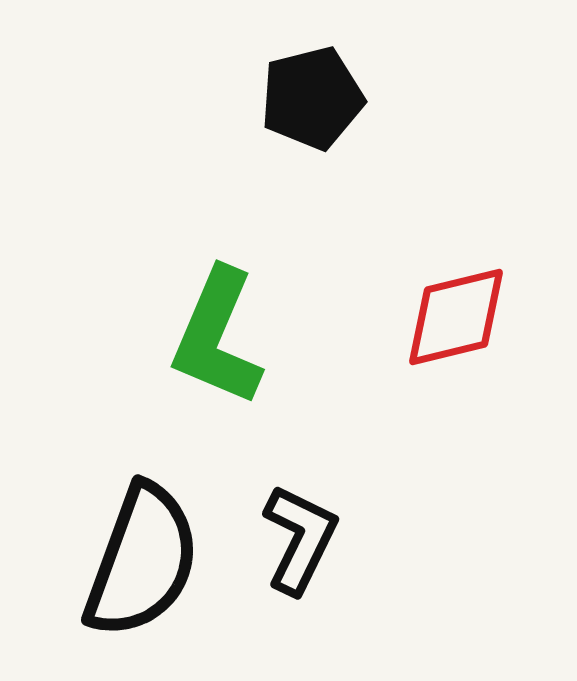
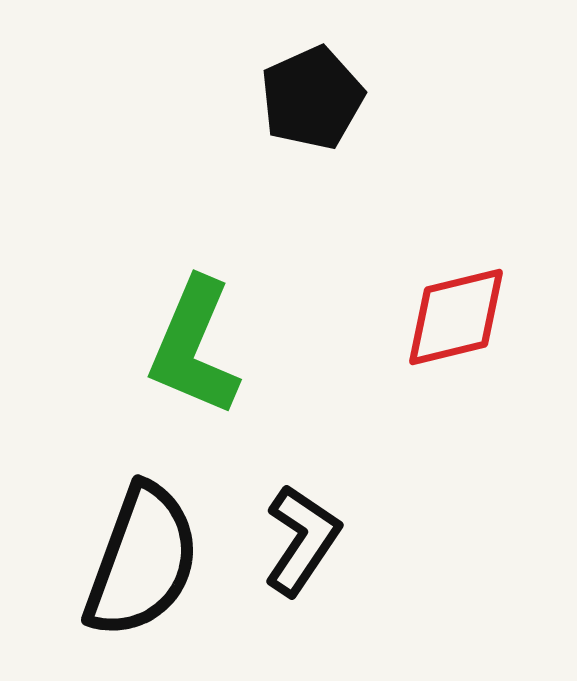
black pentagon: rotated 10 degrees counterclockwise
green L-shape: moved 23 px left, 10 px down
black L-shape: moved 2 px right, 1 px down; rotated 8 degrees clockwise
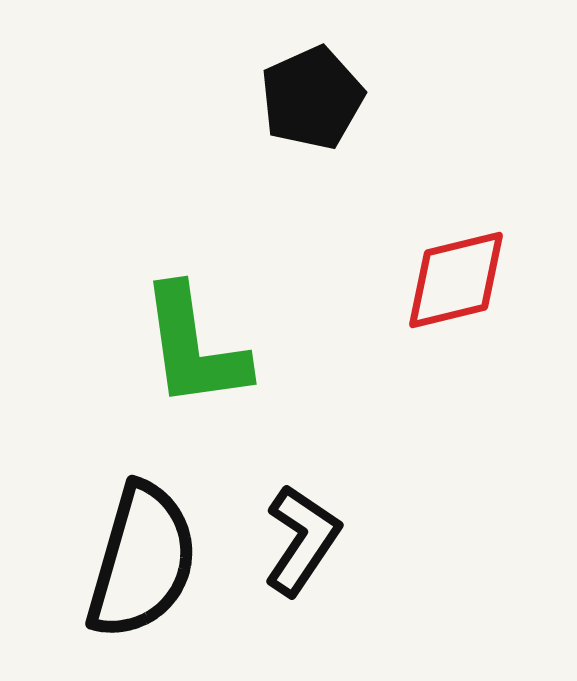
red diamond: moved 37 px up
green L-shape: rotated 31 degrees counterclockwise
black semicircle: rotated 4 degrees counterclockwise
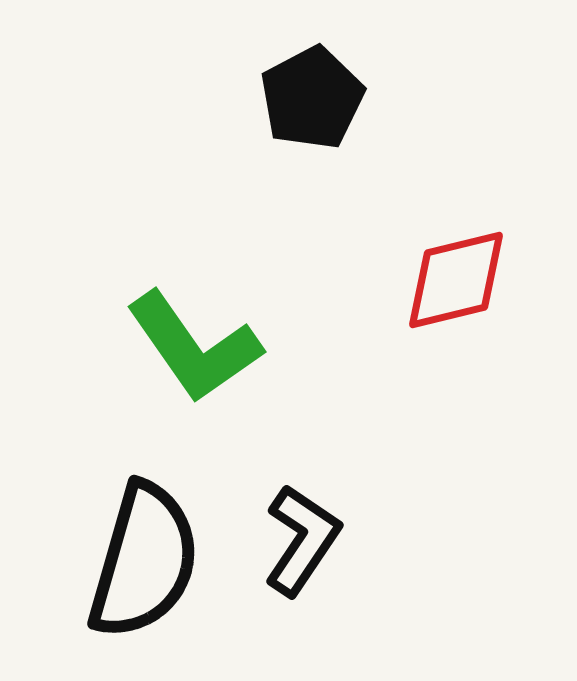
black pentagon: rotated 4 degrees counterclockwise
green L-shape: rotated 27 degrees counterclockwise
black semicircle: moved 2 px right
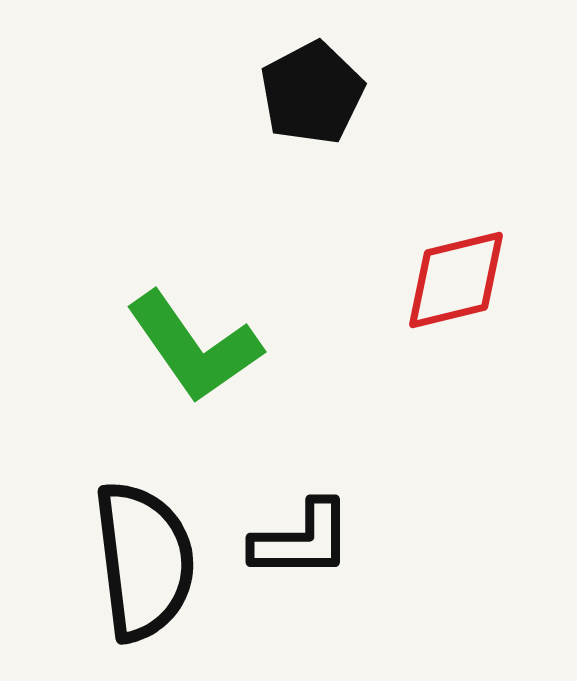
black pentagon: moved 5 px up
black L-shape: rotated 56 degrees clockwise
black semicircle: rotated 23 degrees counterclockwise
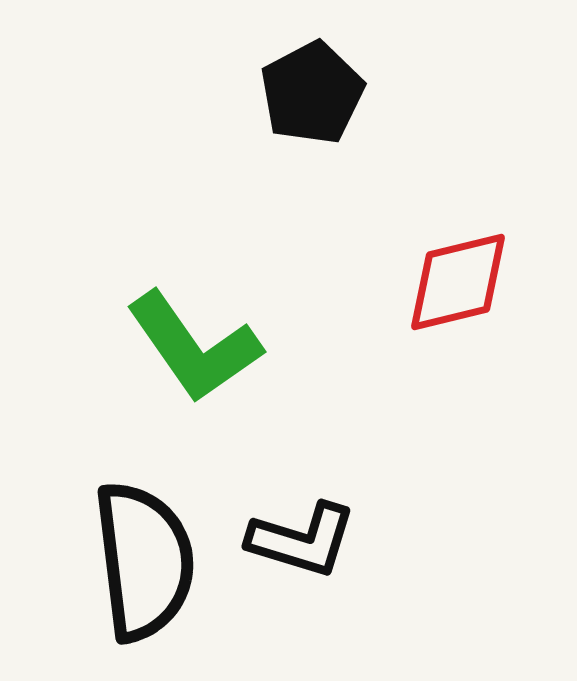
red diamond: moved 2 px right, 2 px down
black L-shape: rotated 17 degrees clockwise
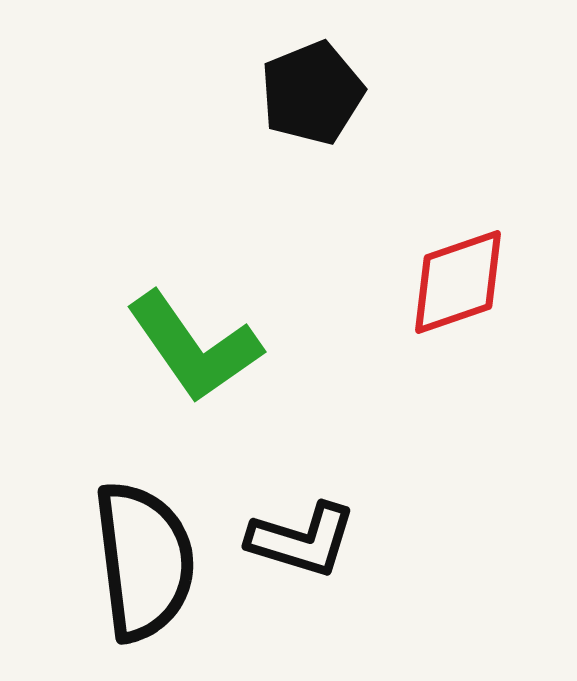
black pentagon: rotated 6 degrees clockwise
red diamond: rotated 5 degrees counterclockwise
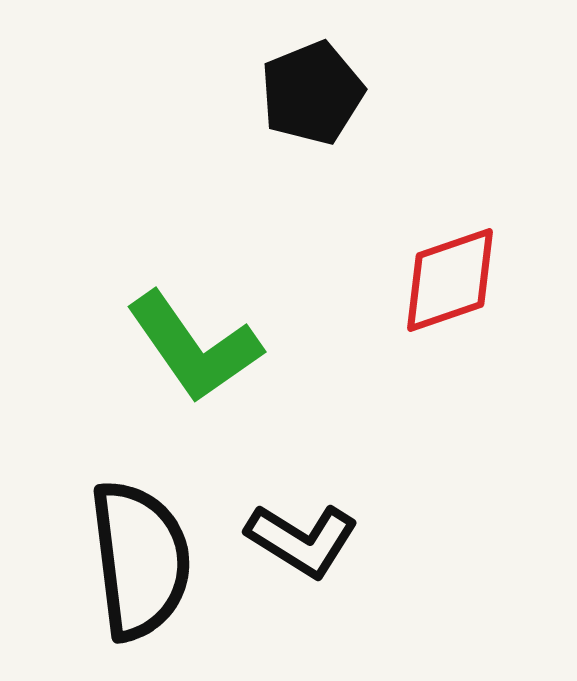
red diamond: moved 8 px left, 2 px up
black L-shape: rotated 15 degrees clockwise
black semicircle: moved 4 px left, 1 px up
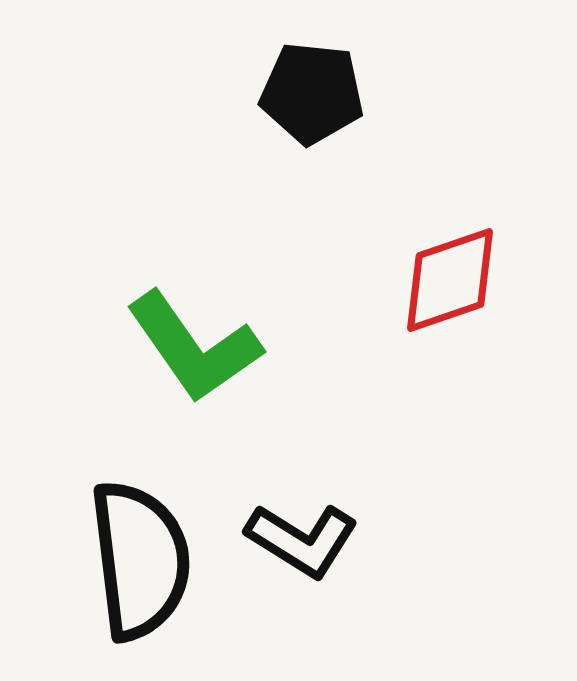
black pentagon: rotated 28 degrees clockwise
